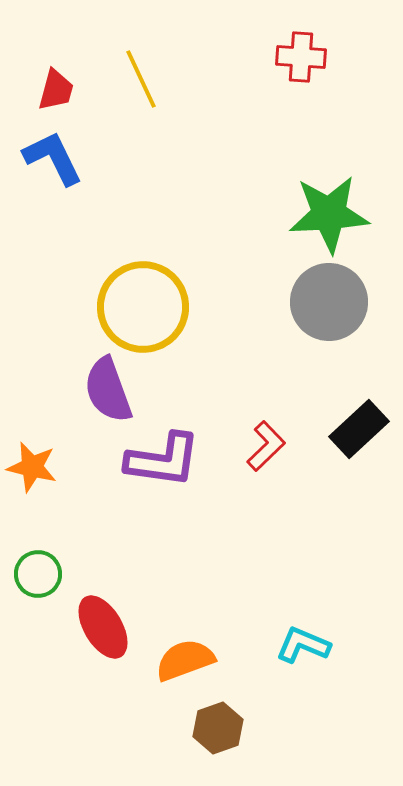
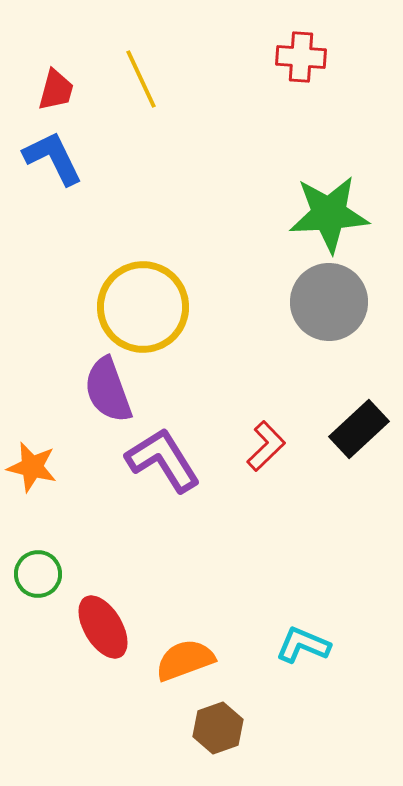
purple L-shape: rotated 130 degrees counterclockwise
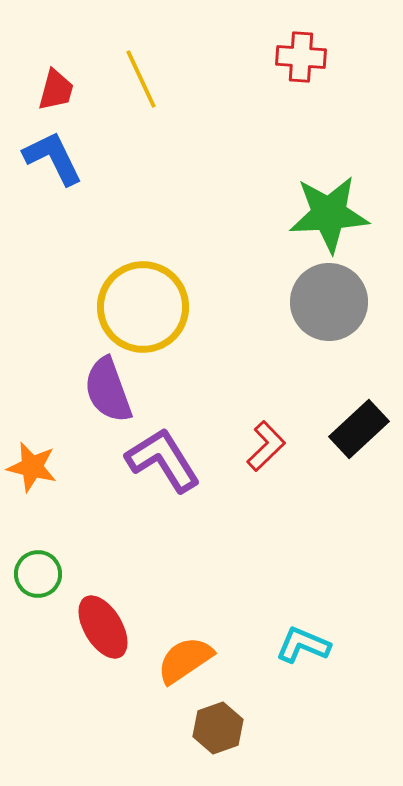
orange semicircle: rotated 14 degrees counterclockwise
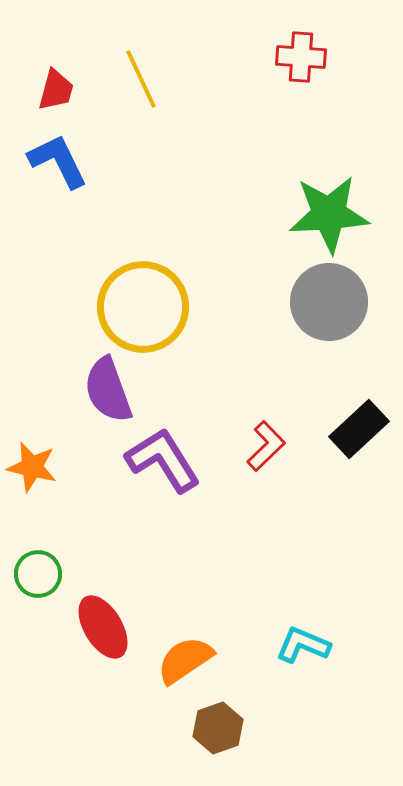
blue L-shape: moved 5 px right, 3 px down
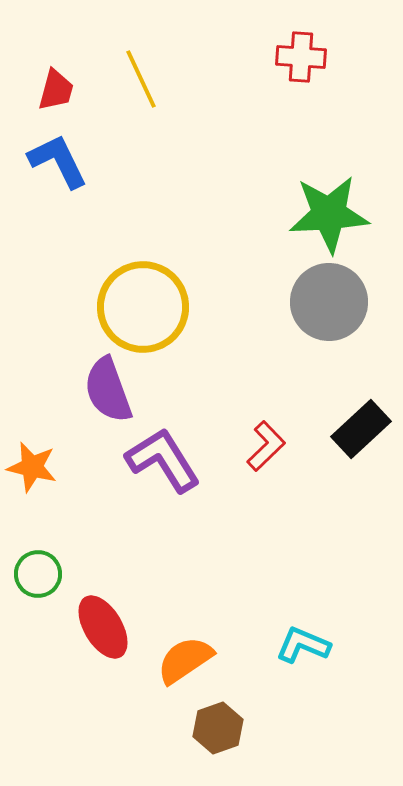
black rectangle: moved 2 px right
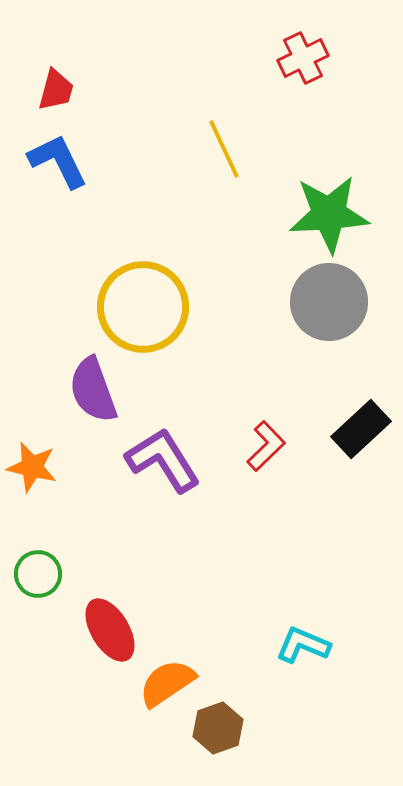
red cross: moved 2 px right, 1 px down; rotated 30 degrees counterclockwise
yellow line: moved 83 px right, 70 px down
purple semicircle: moved 15 px left
red ellipse: moved 7 px right, 3 px down
orange semicircle: moved 18 px left, 23 px down
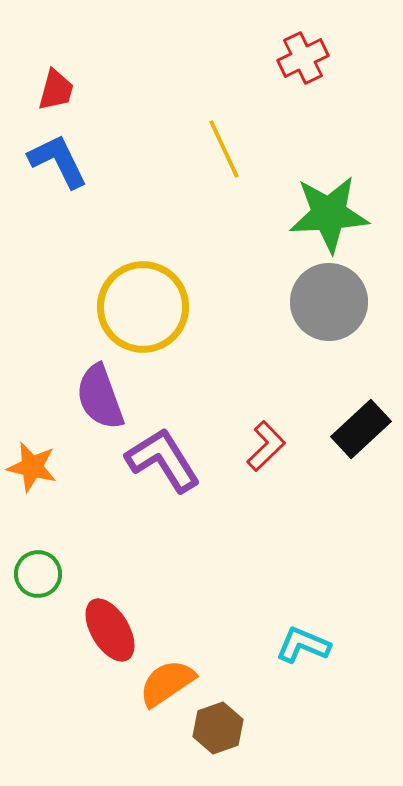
purple semicircle: moved 7 px right, 7 px down
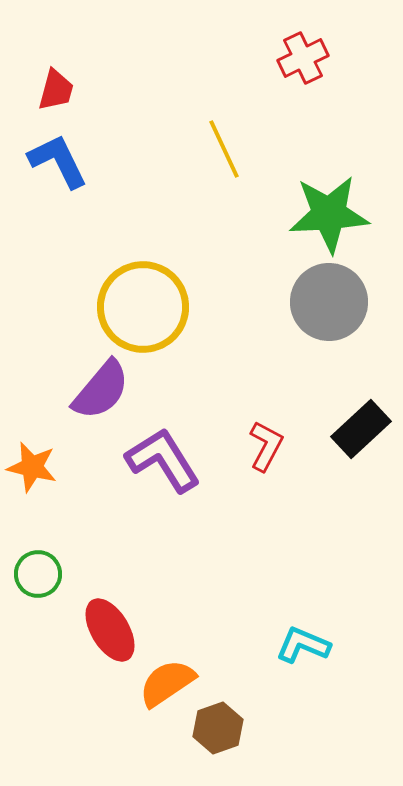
purple semicircle: moved 1 px right, 7 px up; rotated 120 degrees counterclockwise
red L-shape: rotated 18 degrees counterclockwise
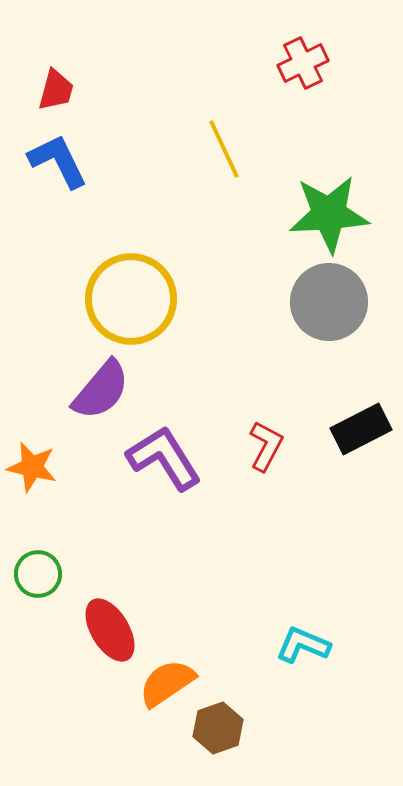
red cross: moved 5 px down
yellow circle: moved 12 px left, 8 px up
black rectangle: rotated 16 degrees clockwise
purple L-shape: moved 1 px right, 2 px up
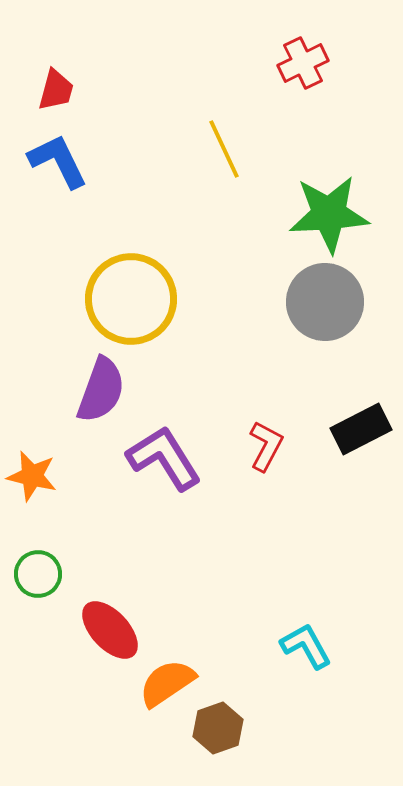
gray circle: moved 4 px left
purple semicircle: rotated 20 degrees counterclockwise
orange star: moved 9 px down
red ellipse: rotated 12 degrees counterclockwise
cyan L-shape: moved 3 px right, 1 px down; rotated 38 degrees clockwise
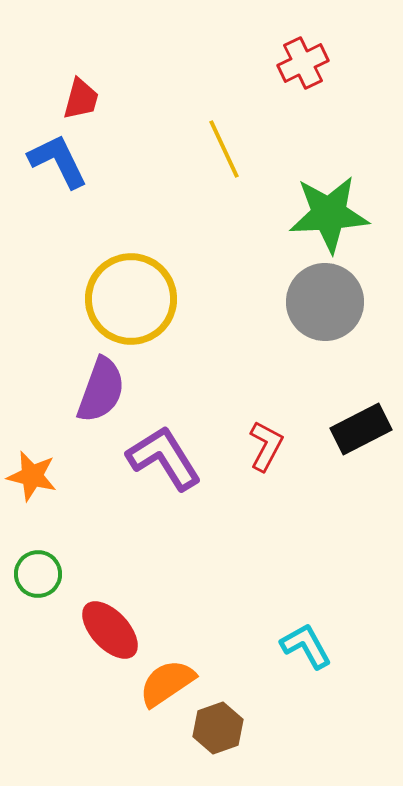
red trapezoid: moved 25 px right, 9 px down
